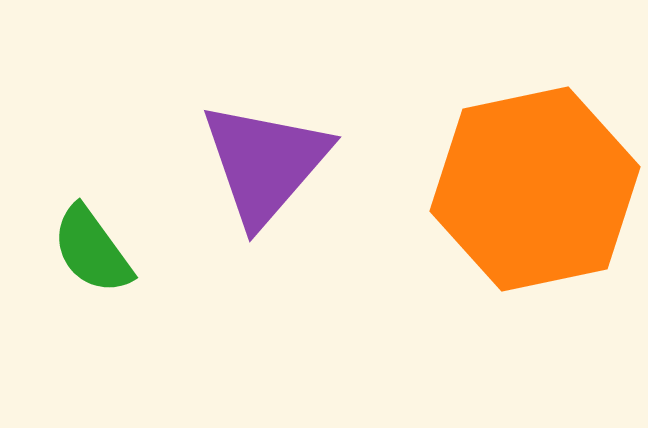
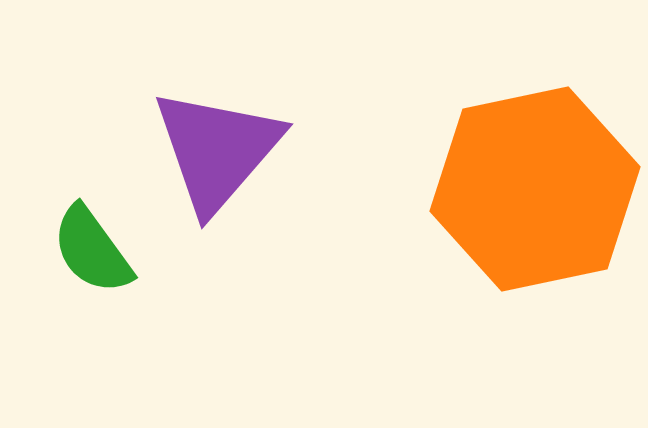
purple triangle: moved 48 px left, 13 px up
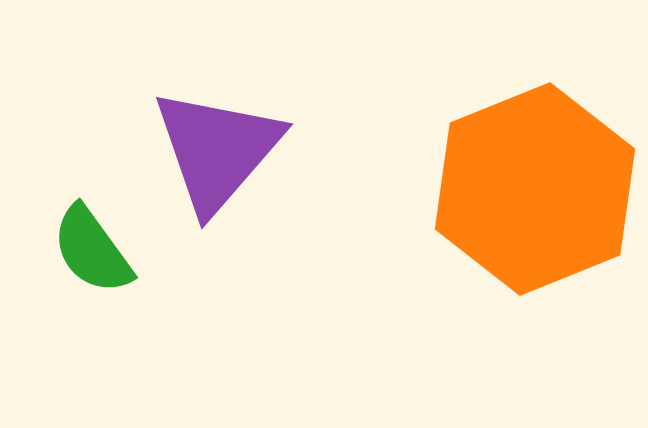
orange hexagon: rotated 10 degrees counterclockwise
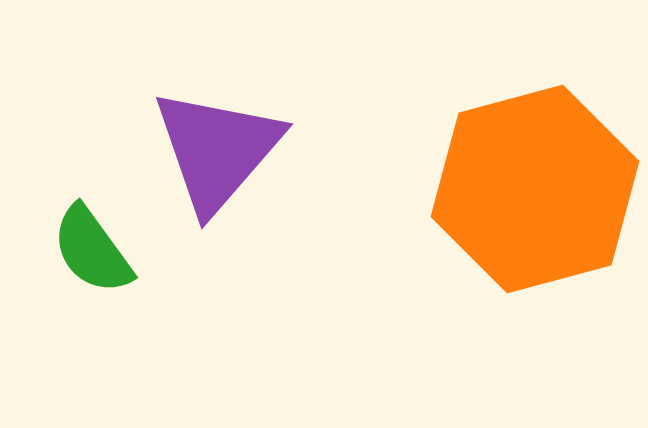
orange hexagon: rotated 7 degrees clockwise
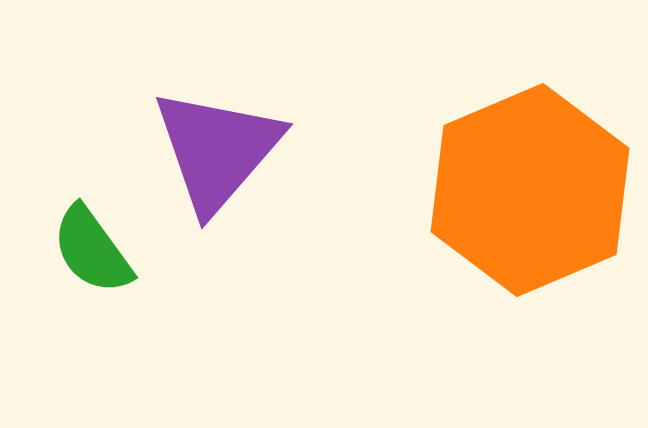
orange hexagon: moved 5 px left, 1 px down; rotated 8 degrees counterclockwise
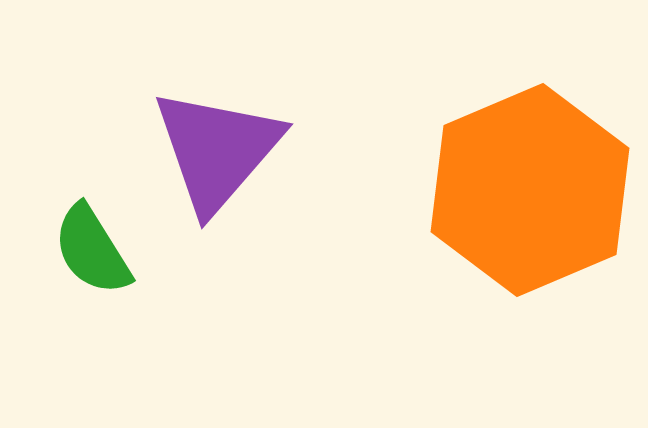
green semicircle: rotated 4 degrees clockwise
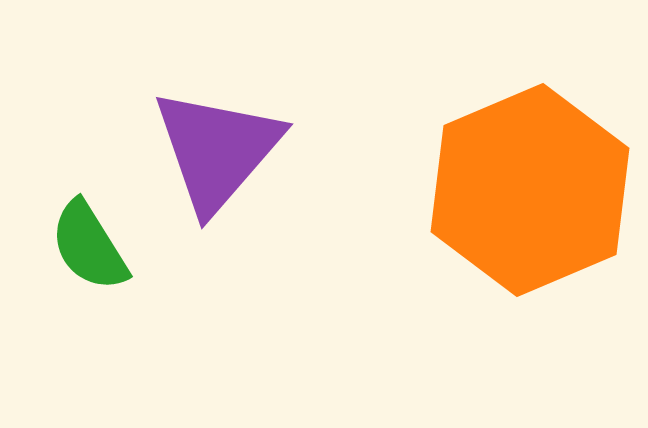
green semicircle: moved 3 px left, 4 px up
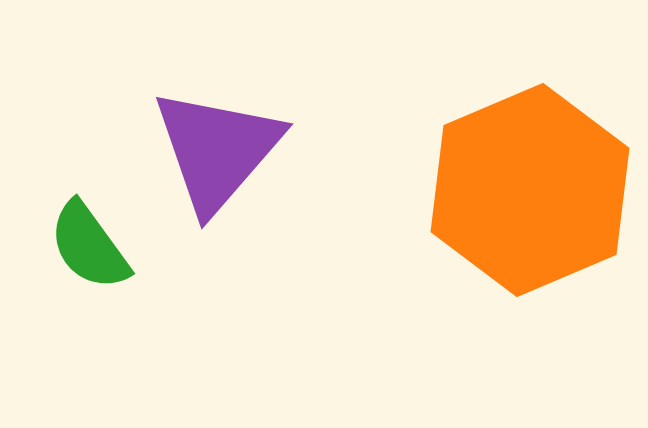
green semicircle: rotated 4 degrees counterclockwise
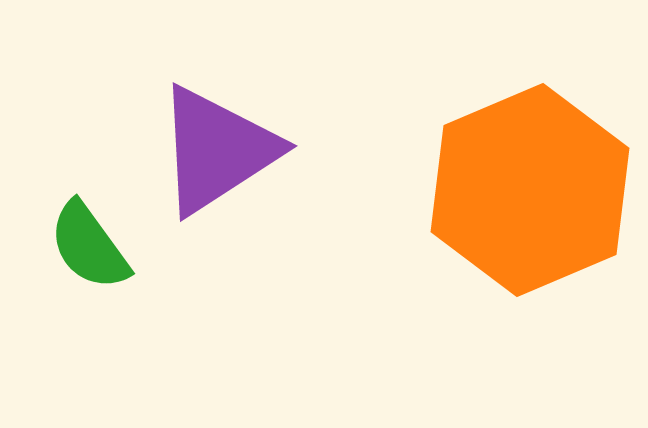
purple triangle: rotated 16 degrees clockwise
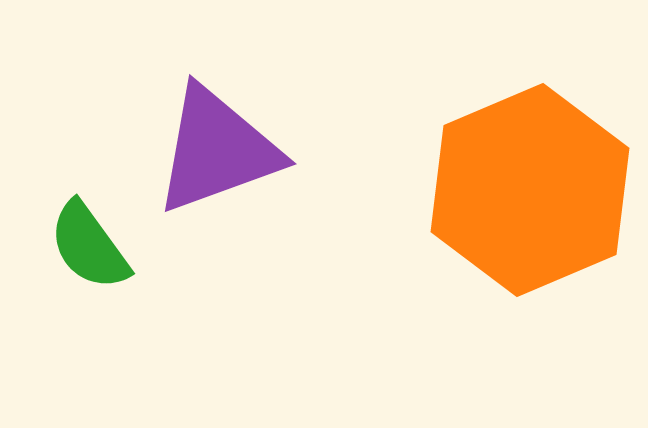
purple triangle: rotated 13 degrees clockwise
